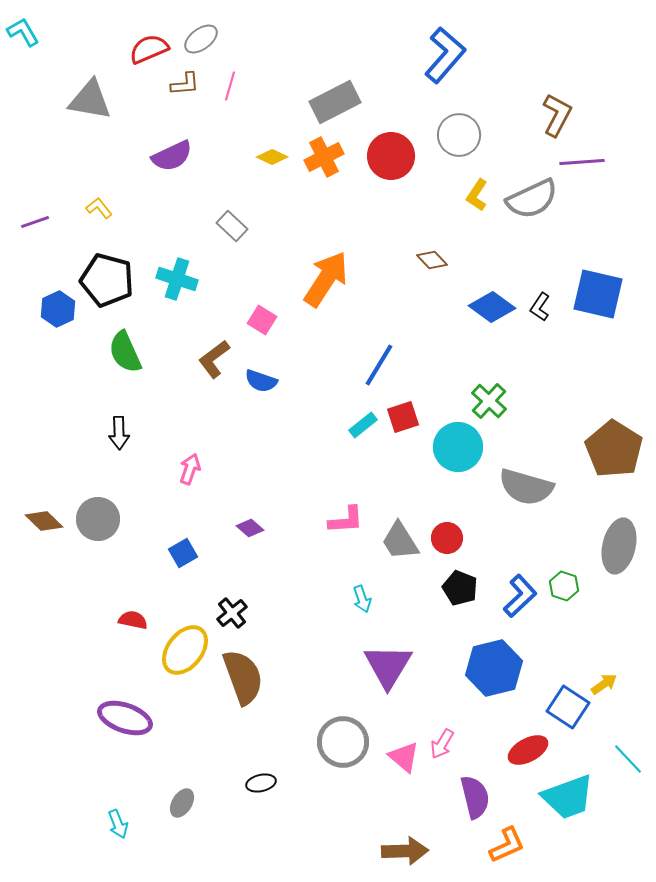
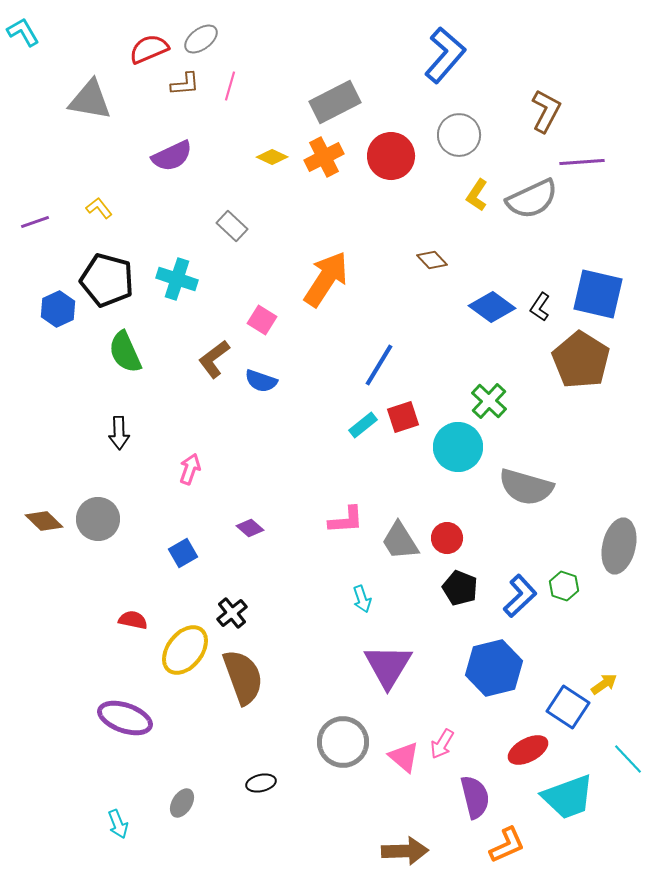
brown L-shape at (557, 115): moved 11 px left, 4 px up
brown pentagon at (614, 449): moved 33 px left, 89 px up
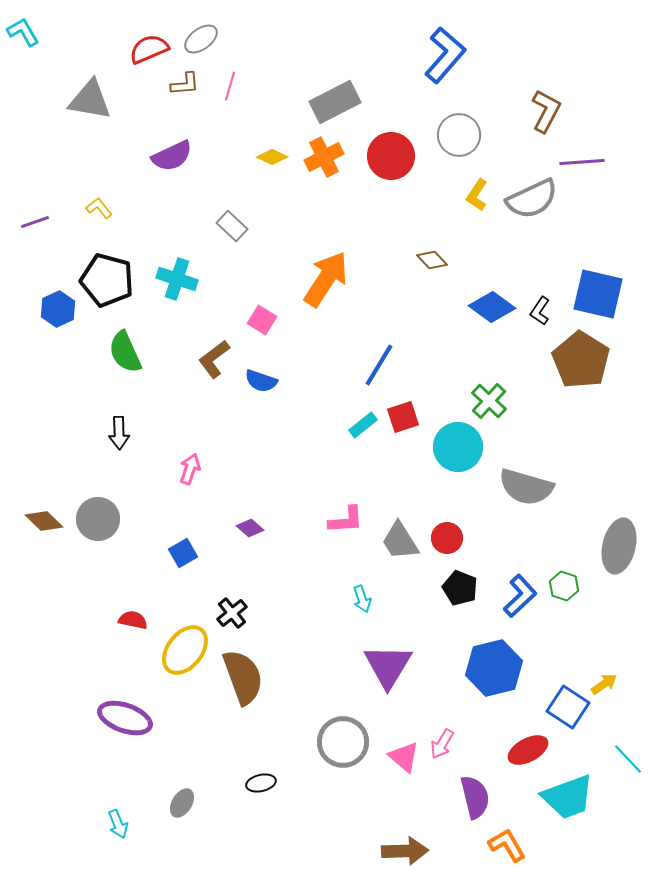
black L-shape at (540, 307): moved 4 px down
orange L-shape at (507, 845): rotated 96 degrees counterclockwise
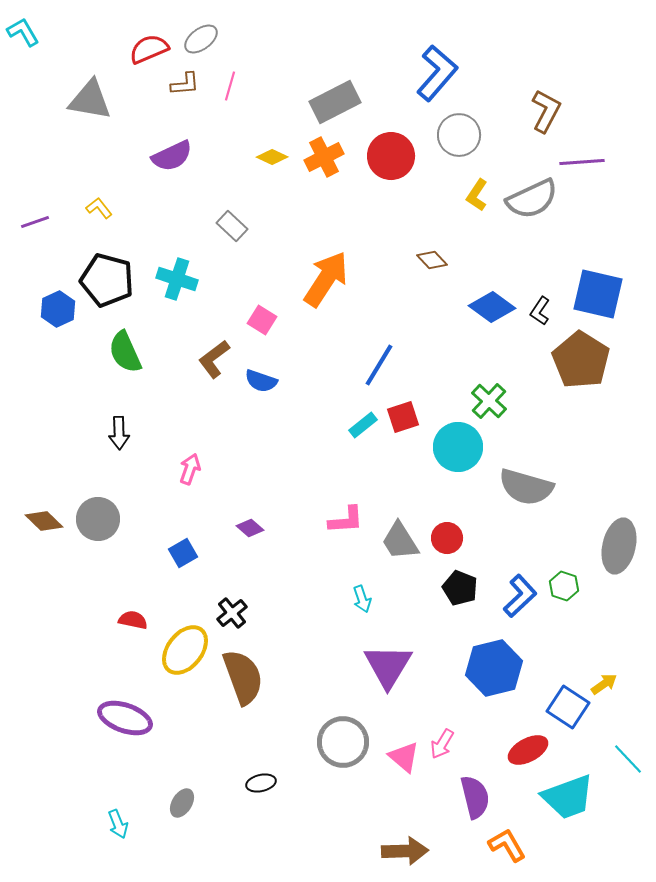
blue L-shape at (445, 55): moved 8 px left, 18 px down
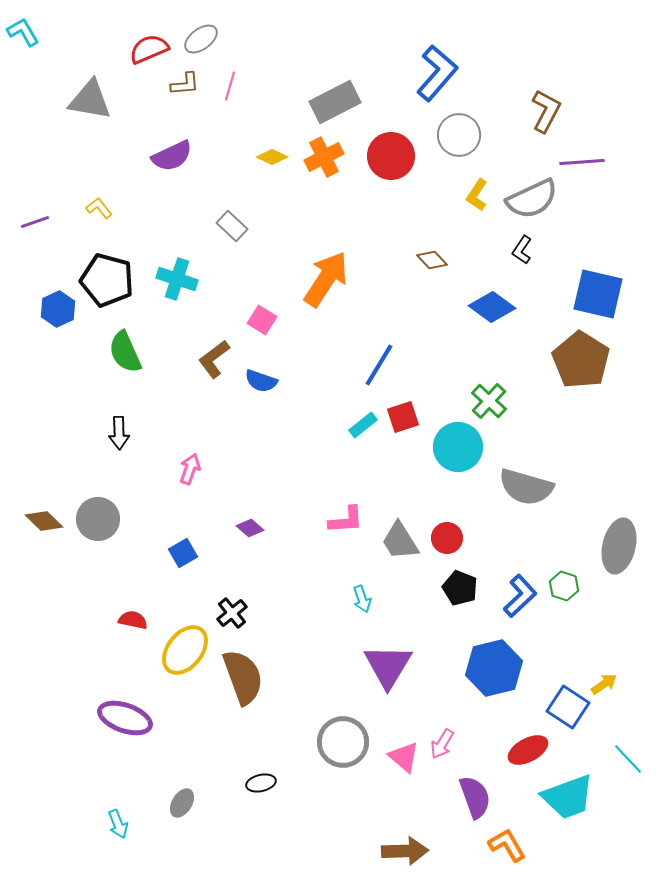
black L-shape at (540, 311): moved 18 px left, 61 px up
purple semicircle at (475, 797): rotated 6 degrees counterclockwise
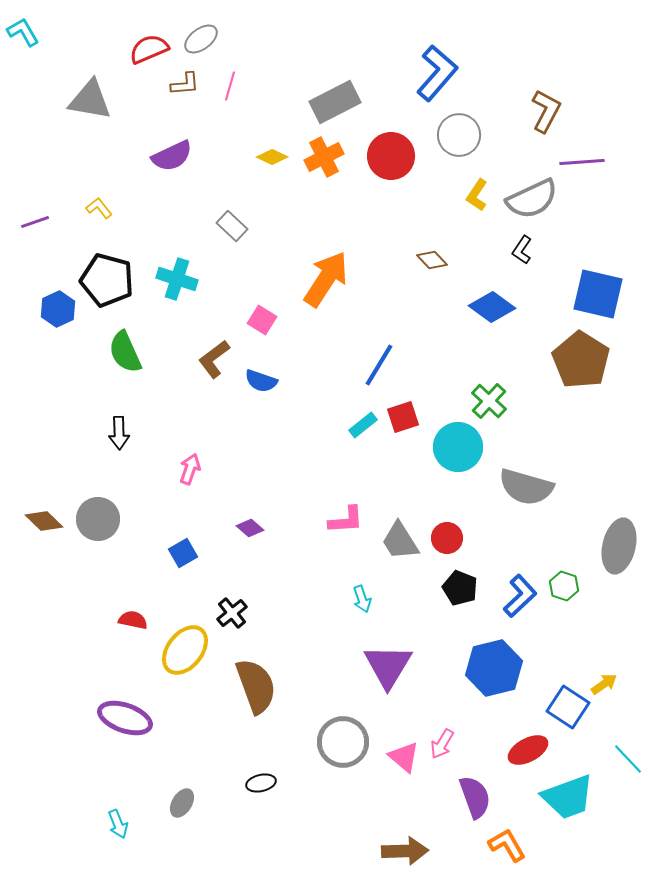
brown semicircle at (243, 677): moved 13 px right, 9 px down
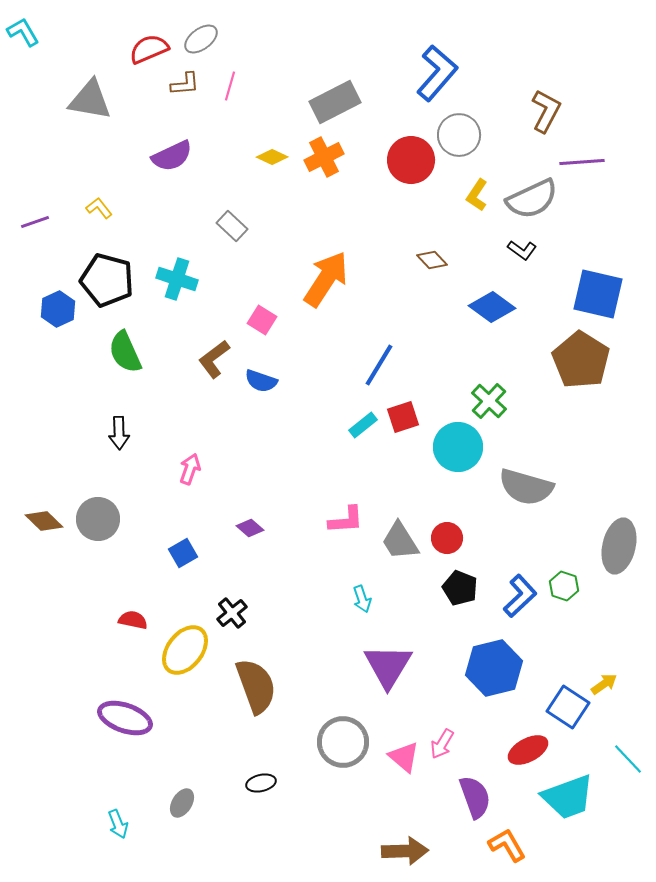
red circle at (391, 156): moved 20 px right, 4 px down
black L-shape at (522, 250): rotated 88 degrees counterclockwise
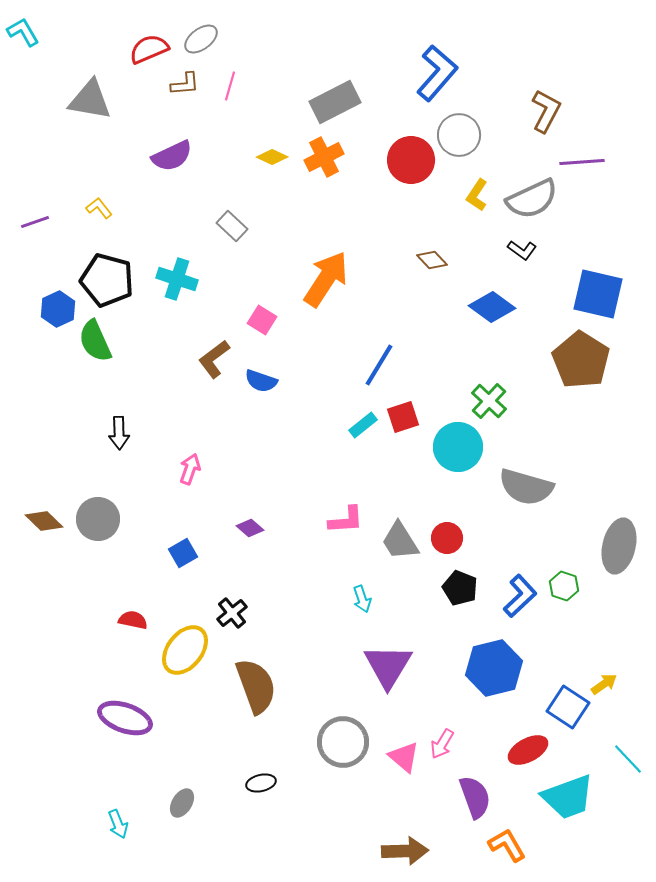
green semicircle at (125, 352): moved 30 px left, 11 px up
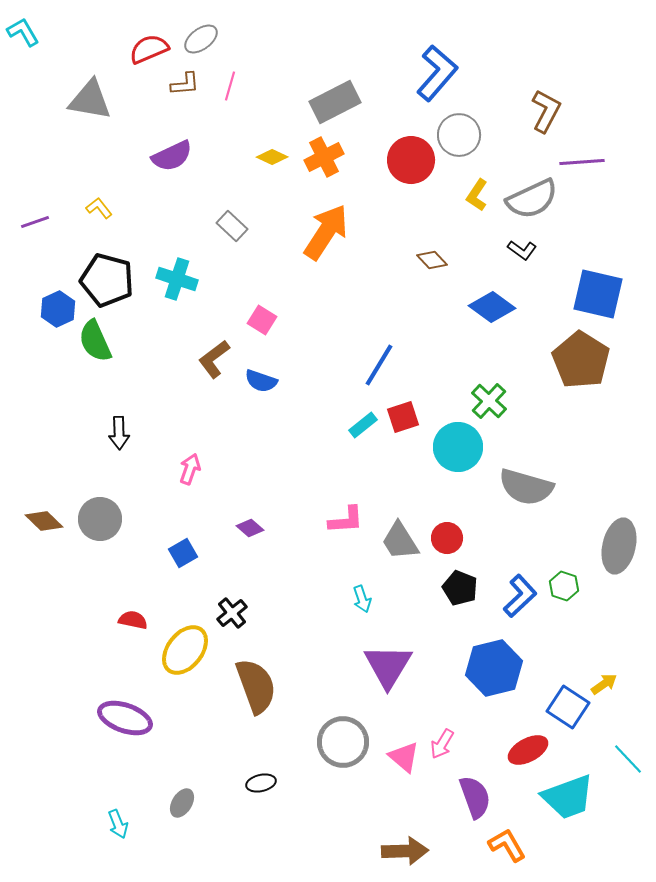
orange arrow at (326, 279): moved 47 px up
gray circle at (98, 519): moved 2 px right
